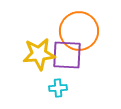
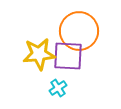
purple square: moved 1 px right, 1 px down
cyan cross: rotated 30 degrees counterclockwise
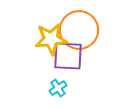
orange circle: moved 1 px up
yellow star: moved 12 px right, 15 px up
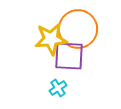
orange circle: moved 1 px left, 1 px up
purple square: moved 1 px right
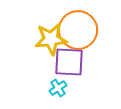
orange circle: moved 1 px down
purple square: moved 6 px down
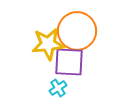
orange circle: moved 1 px left, 1 px down
yellow star: moved 3 px left, 5 px down
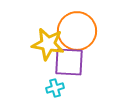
yellow star: rotated 16 degrees clockwise
cyan cross: moved 3 px left; rotated 18 degrees clockwise
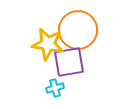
orange circle: moved 1 px right, 1 px up
purple square: rotated 12 degrees counterclockwise
